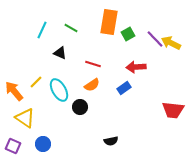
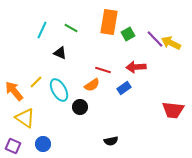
red line: moved 10 px right, 6 px down
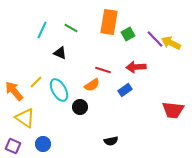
blue rectangle: moved 1 px right, 2 px down
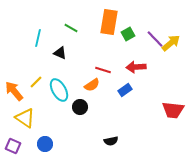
cyan line: moved 4 px left, 8 px down; rotated 12 degrees counterclockwise
yellow arrow: rotated 114 degrees clockwise
blue circle: moved 2 px right
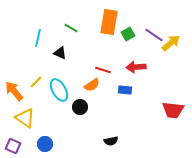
purple line: moved 1 px left, 4 px up; rotated 12 degrees counterclockwise
blue rectangle: rotated 40 degrees clockwise
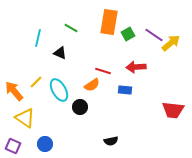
red line: moved 1 px down
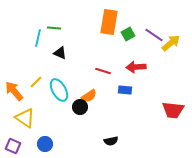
green line: moved 17 px left; rotated 24 degrees counterclockwise
orange semicircle: moved 3 px left, 11 px down
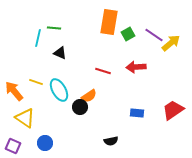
yellow line: rotated 64 degrees clockwise
blue rectangle: moved 12 px right, 23 px down
red trapezoid: rotated 140 degrees clockwise
blue circle: moved 1 px up
